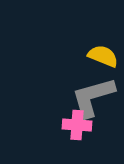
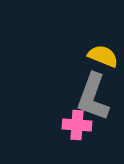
gray L-shape: rotated 54 degrees counterclockwise
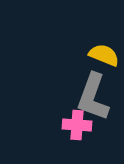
yellow semicircle: moved 1 px right, 1 px up
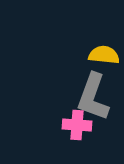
yellow semicircle: rotated 16 degrees counterclockwise
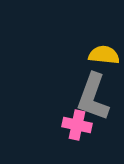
pink cross: rotated 8 degrees clockwise
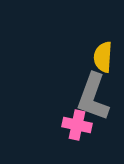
yellow semicircle: moved 1 px left, 2 px down; rotated 92 degrees counterclockwise
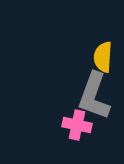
gray L-shape: moved 1 px right, 1 px up
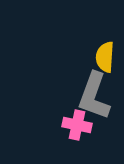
yellow semicircle: moved 2 px right
